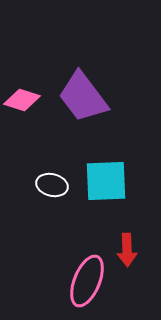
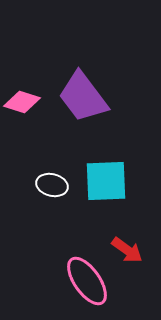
pink diamond: moved 2 px down
red arrow: rotated 52 degrees counterclockwise
pink ellipse: rotated 57 degrees counterclockwise
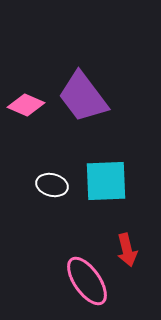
pink diamond: moved 4 px right, 3 px down; rotated 6 degrees clockwise
red arrow: rotated 40 degrees clockwise
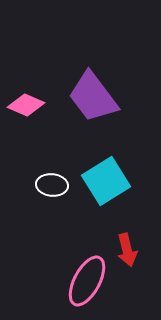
purple trapezoid: moved 10 px right
cyan square: rotated 30 degrees counterclockwise
white ellipse: rotated 8 degrees counterclockwise
pink ellipse: rotated 63 degrees clockwise
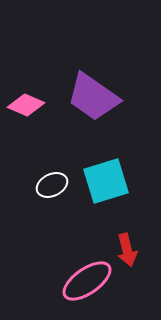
purple trapezoid: rotated 18 degrees counterclockwise
cyan square: rotated 15 degrees clockwise
white ellipse: rotated 32 degrees counterclockwise
pink ellipse: rotated 27 degrees clockwise
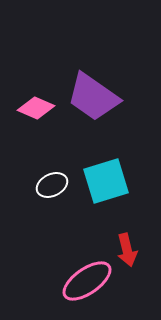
pink diamond: moved 10 px right, 3 px down
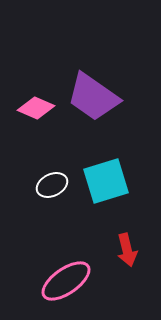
pink ellipse: moved 21 px left
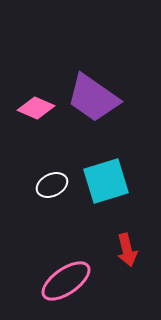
purple trapezoid: moved 1 px down
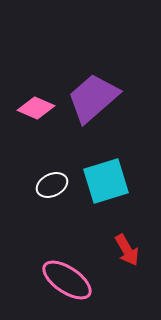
purple trapezoid: rotated 104 degrees clockwise
red arrow: rotated 16 degrees counterclockwise
pink ellipse: moved 1 px right, 1 px up; rotated 69 degrees clockwise
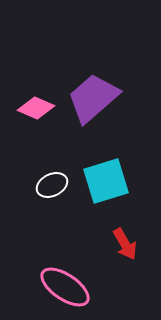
red arrow: moved 2 px left, 6 px up
pink ellipse: moved 2 px left, 7 px down
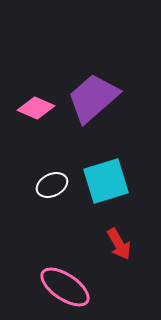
red arrow: moved 6 px left
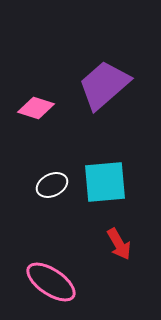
purple trapezoid: moved 11 px right, 13 px up
pink diamond: rotated 6 degrees counterclockwise
cyan square: moved 1 px left, 1 px down; rotated 12 degrees clockwise
pink ellipse: moved 14 px left, 5 px up
